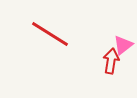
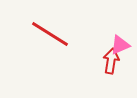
pink triangle: moved 3 px left; rotated 15 degrees clockwise
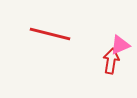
red line: rotated 18 degrees counterclockwise
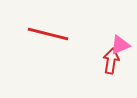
red line: moved 2 px left
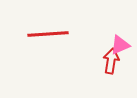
red line: rotated 18 degrees counterclockwise
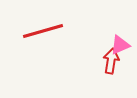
red line: moved 5 px left, 3 px up; rotated 12 degrees counterclockwise
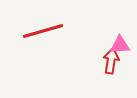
pink triangle: rotated 20 degrees clockwise
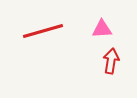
pink triangle: moved 18 px left, 16 px up
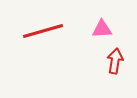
red arrow: moved 4 px right
